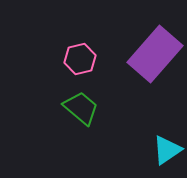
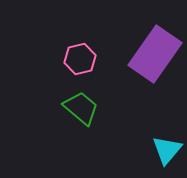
purple rectangle: rotated 6 degrees counterclockwise
cyan triangle: rotated 16 degrees counterclockwise
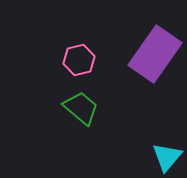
pink hexagon: moved 1 px left, 1 px down
cyan triangle: moved 7 px down
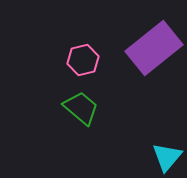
purple rectangle: moved 1 px left, 6 px up; rotated 16 degrees clockwise
pink hexagon: moved 4 px right
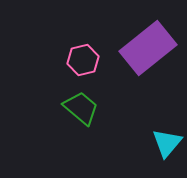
purple rectangle: moved 6 px left
cyan triangle: moved 14 px up
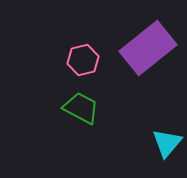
green trapezoid: rotated 12 degrees counterclockwise
